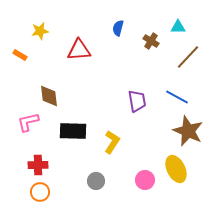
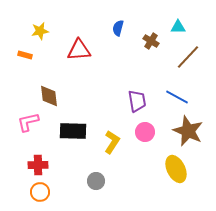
orange rectangle: moved 5 px right; rotated 16 degrees counterclockwise
pink circle: moved 48 px up
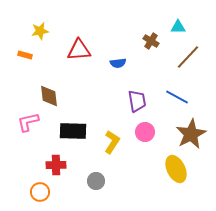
blue semicircle: moved 35 px down; rotated 112 degrees counterclockwise
brown star: moved 3 px right, 3 px down; rotated 20 degrees clockwise
red cross: moved 18 px right
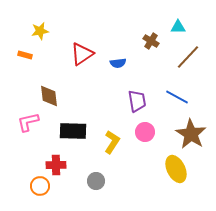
red triangle: moved 3 px right, 4 px down; rotated 30 degrees counterclockwise
brown star: rotated 12 degrees counterclockwise
orange circle: moved 6 px up
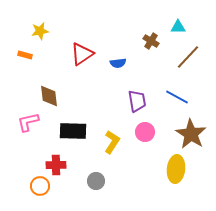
yellow ellipse: rotated 32 degrees clockwise
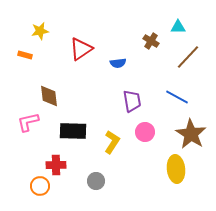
red triangle: moved 1 px left, 5 px up
purple trapezoid: moved 5 px left
yellow ellipse: rotated 12 degrees counterclockwise
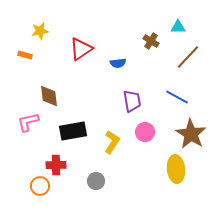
black rectangle: rotated 12 degrees counterclockwise
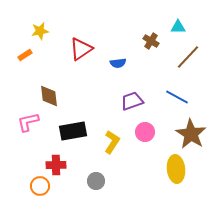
orange rectangle: rotated 48 degrees counterclockwise
purple trapezoid: rotated 100 degrees counterclockwise
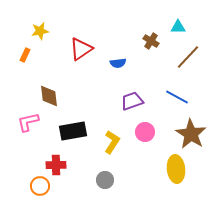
orange rectangle: rotated 32 degrees counterclockwise
gray circle: moved 9 px right, 1 px up
